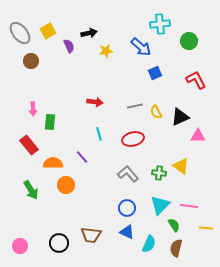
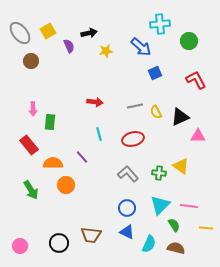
brown semicircle: rotated 90 degrees clockwise
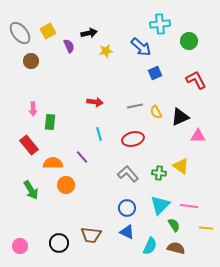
cyan semicircle: moved 1 px right, 2 px down
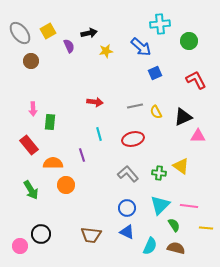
black triangle: moved 3 px right
purple line: moved 2 px up; rotated 24 degrees clockwise
black circle: moved 18 px left, 9 px up
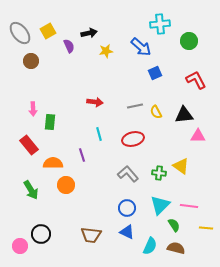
black triangle: moved 1 px right, 2 px up; rotated 18 degrees clockwise
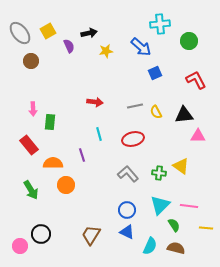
blue circle: moved 2 px down
brown trapezoid: rotated 115 degrees clockwise
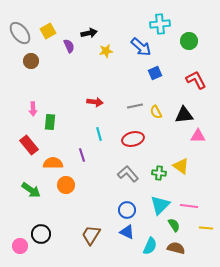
green arrow: rotated 24 degrees counterclockwise
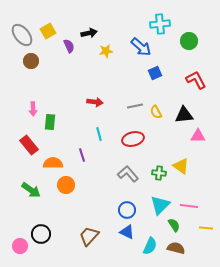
gray ellipse: moved 2 px right, 2 px down
brown trapezoid: moved 2 px left, 1 px down; rotated 10 degrees clockwise
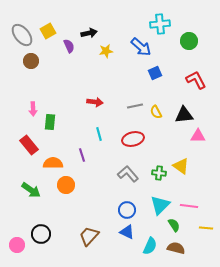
pink circle: moved 3 px left, 1 px up
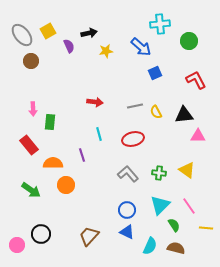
yellow triangle: moved 6 px right, 4 px down
pink line: rotated 48 degrees clockwise
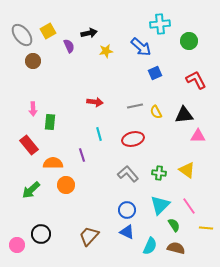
brown circle: moved 2 px right
green arrow: rotated 102 degrees clockwise
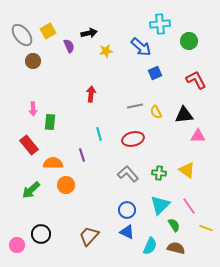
red arrow: moved 4 px left, 8 px up; rotated 91 degrees counterclockwise
yellow line: rotated 16 degrees clockwise
